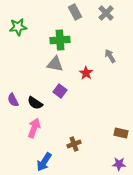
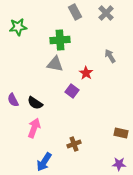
purple square: moved 12 px right
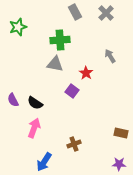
green star: rotated 12 degrees counterclockwise
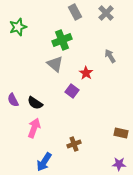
green cross: moved 2 px right; rotated 18 degrees counterclockwise
gray triangle: rotated 30 degrees clockwise
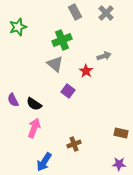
gray arrow: moved 6 px left; rotated 104 degrees clockwise
red star: moved 2 px up
purple square: moved 4 px left
black semicircle: moved 1 px left, 1 px down
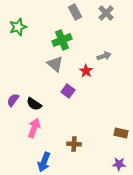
purple semicircle: rotated 64 degrees clockwise
brown cross: rotated 24 degrees clockwise
blue arrow: rotated 12 degrees counterclockwise
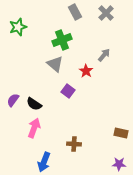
gray arrow: moved 1 px up; rotated 32 degrees counterclockwise
